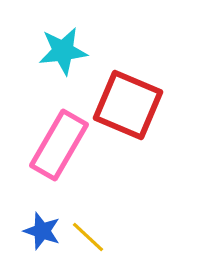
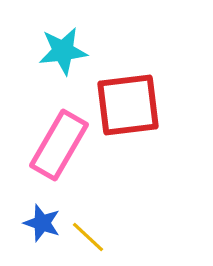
red square: rotated 30 degrees counterclockwise
blue star: moved 8 px up
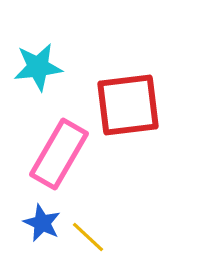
cyan star: moved 25 px left, 16 px down
pink rectangle: moved 9 px down
blue star: rotated 6 degrees clockwise
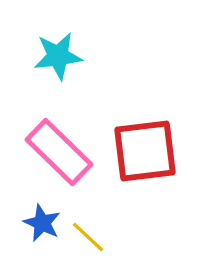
cyan star: moved 20 px right, 11 px up
red square: moved 17 px right, 46 px down
pink rectangle: moved 2 px up; rotated 76 degrees counterclockwise
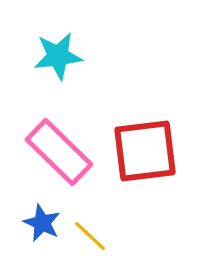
yellow line: moved 2 px right, 1 px up
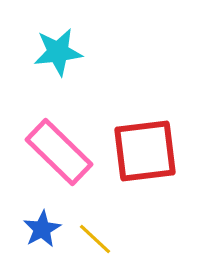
cyan star: moved 4 px up
blue star: moved 6 px down; rotated 18 degrees clockwise
yellow line: moved 5 px right, 3 px down
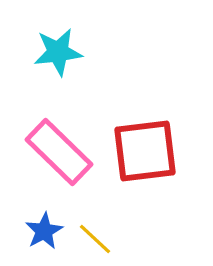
blue star: moved 2 px right, 2 px down
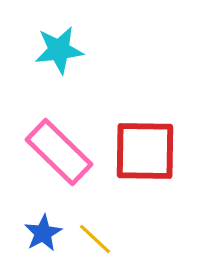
cyan star: moved 1 px right, 2 px up
red square: rotated 8 degrees clockwise
blue star: moved 1 px left, 2 px down
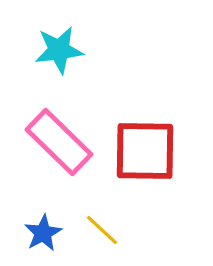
pink rectangle: moved 10 px up
yellow line: moved 7 px right, 9 px up
